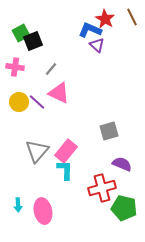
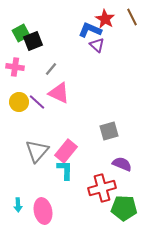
green pentagon: rotated 10 degrees counterclockwise
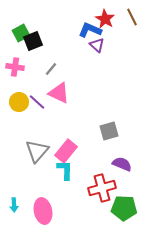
cyan arrow: moved 4 px left
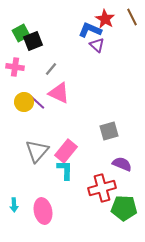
yellow circle: moved 5 px right
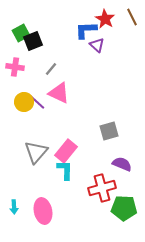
blue L-shape: moved 4 px left; rotated 25 degrees counterclockwise
gray triangle: moved 1 px left, 1 px down
cyan arrow: moved 2 px down
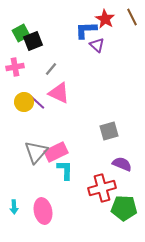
pink cross: rotated 18 degrees counterclockwise
pink rectangle: moved 10 px left, 1 px down; rotated 25 degrees clockwise
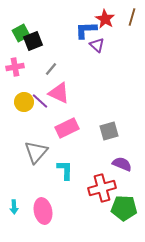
brown line: rotated 42 degrees clockwise
purple line: moved 3 px right, 1 px up
pink rectangle: moved 11 px right, 24 px up
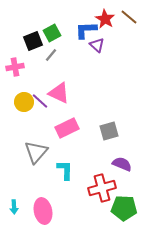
brown line: moved 3 px left; rotated 66 degrees counterclockwise
green square: moved 31 px right
gray line: moved 14 px up
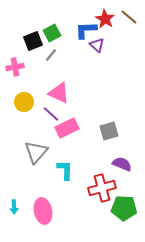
purple line: moved 11 px right, 13 px down
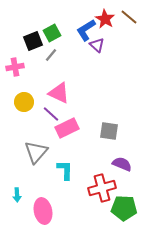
blue L-shape: rotated 30 degrees counterclockwise
gray square: rotated 24 degrees clockwise
cyan arrow: moved 3 px right, 12 px up
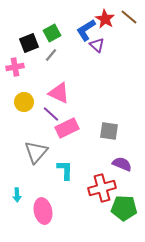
black square: moved 4 px left, 2 px down
